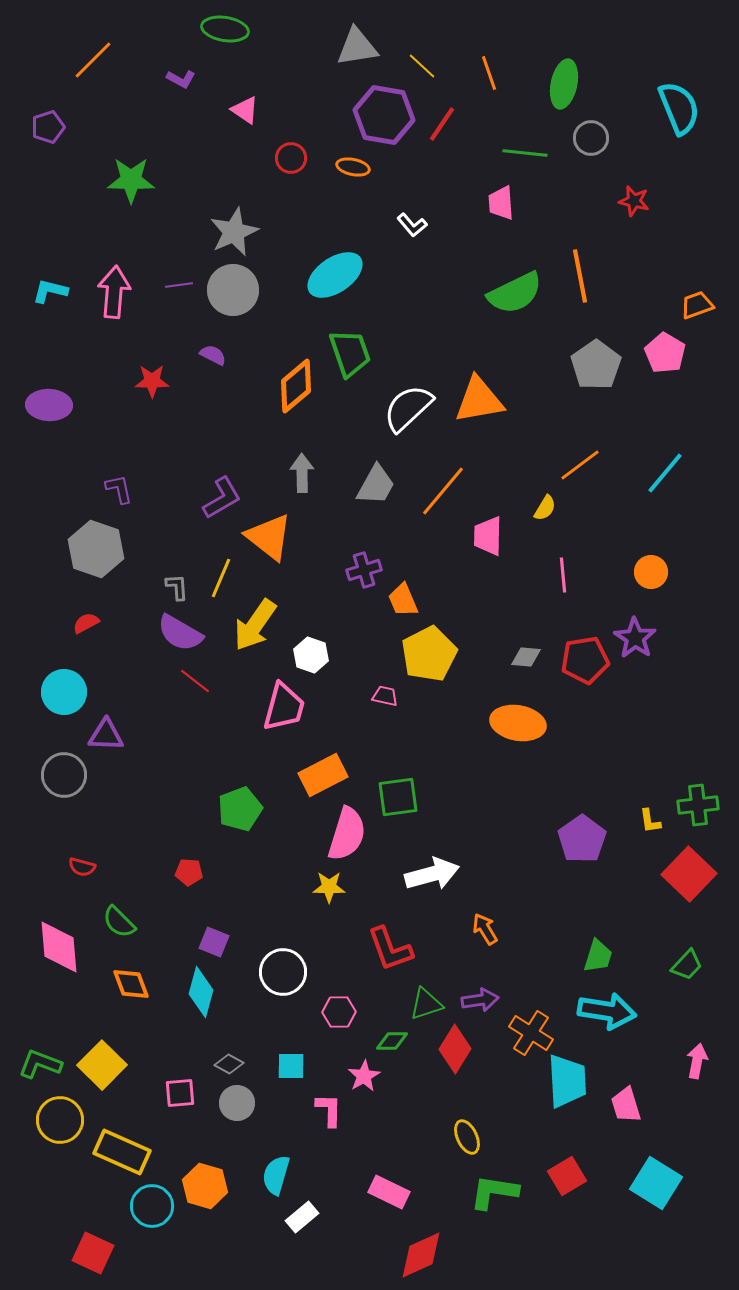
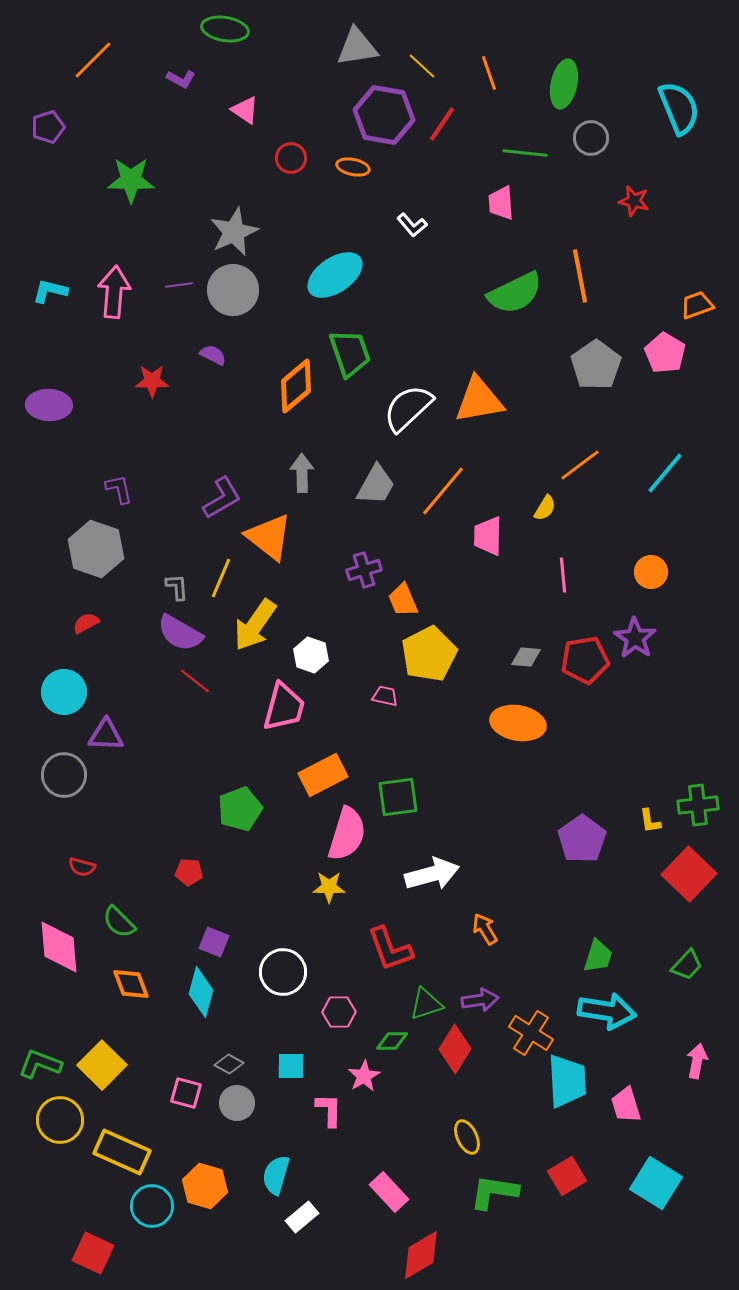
pink square at (180, 1093): moved 6 px right; rotated 20 degrees clockwise
pink rectangle at (389, 1192): rotated 21 degrees clockwise
red diamond at (421, 1255): rotated 6 degrees counterclockwise
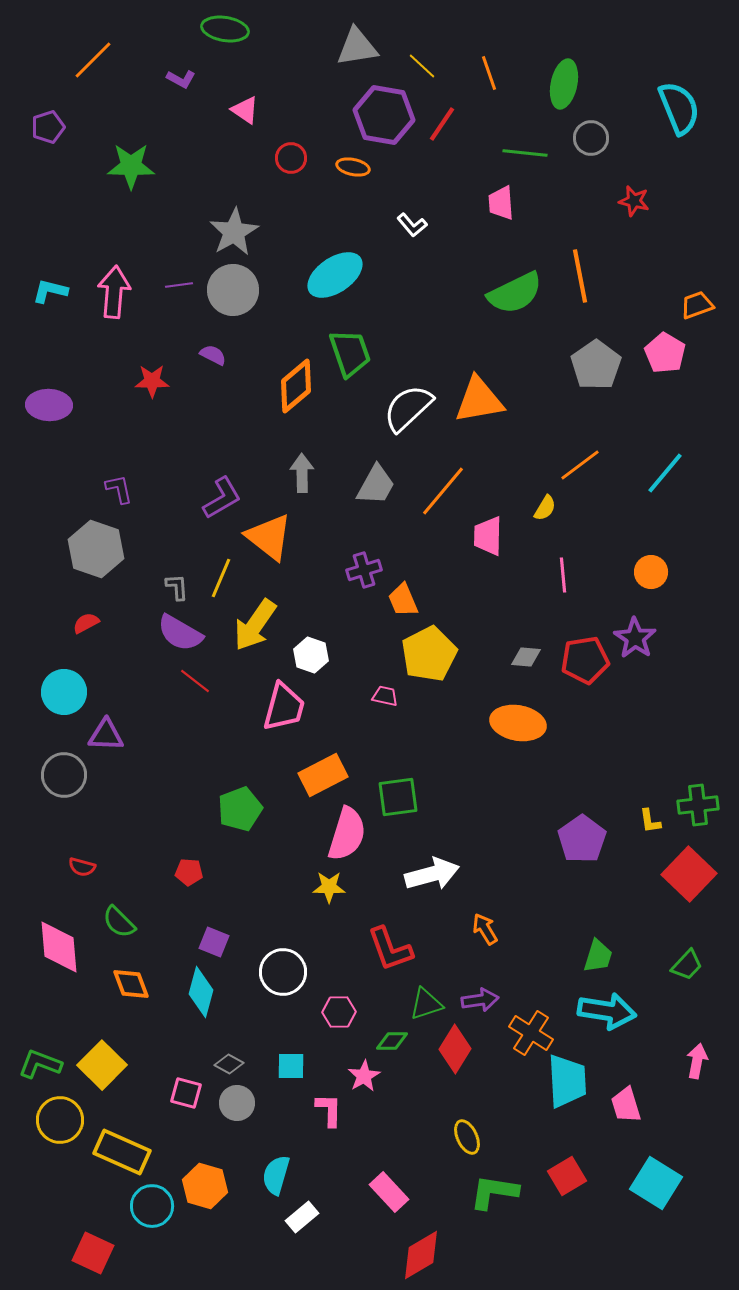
green star at (131, 180): moved 14 px up
gray star at (234, 232): rotated 6 degrees counterclockwise
